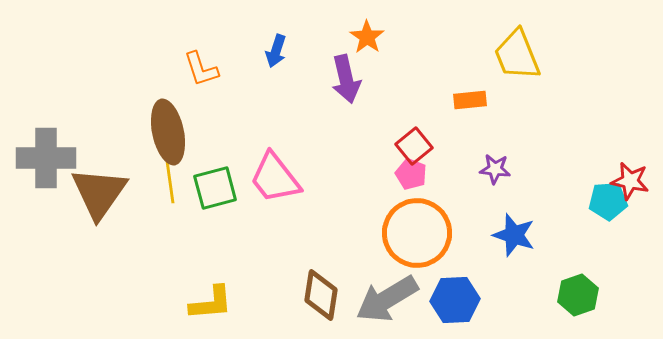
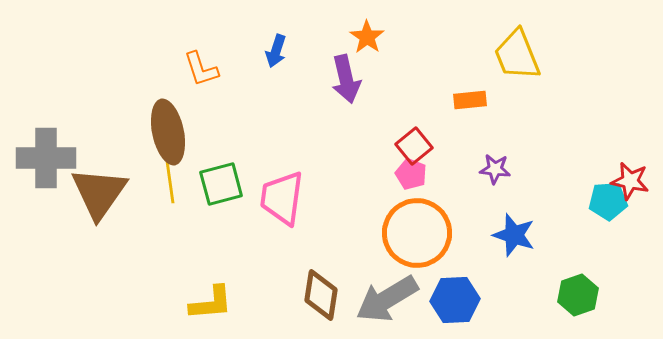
pink trapezoid: moved 7 px right, 20 px down; rotated 46 degrees clockwise
green square: moved 6 px right, 4 px up
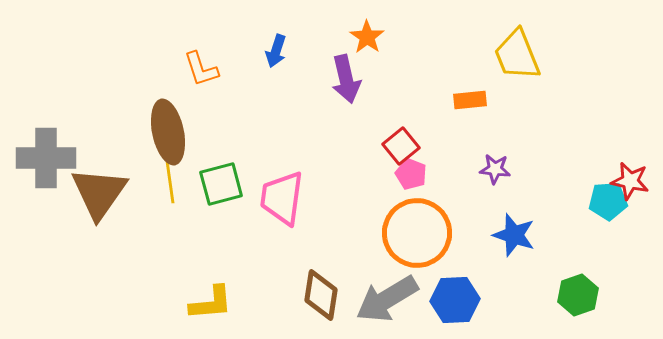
red square: moved 13 px left
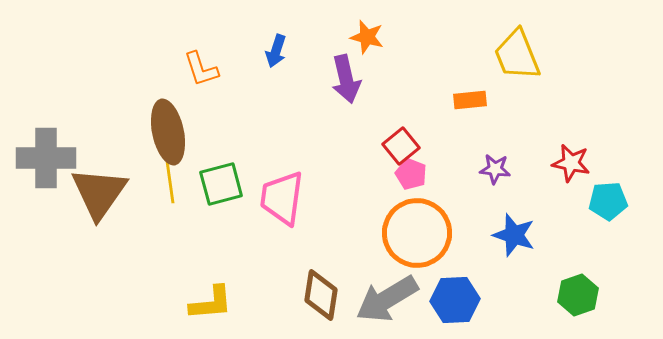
orange star: rotated 20 degrees counterclockwise
red star: moved 59 px left, 18 px up
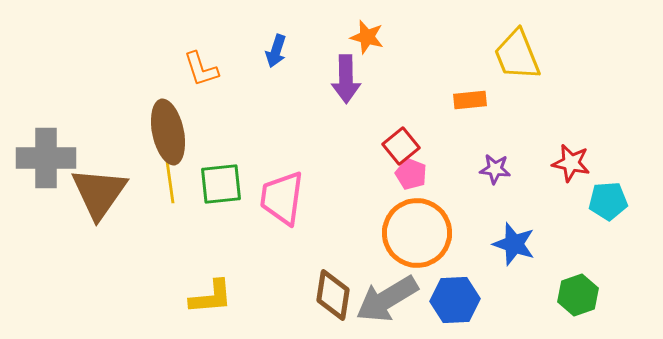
purple arrow: rotated 12 degrees clockwise
green square: rotated 9 degrees clockwise
blue star: moved 9 px down
brown diamond: moved 12 px right
yellow L-shape: moved 6 px up
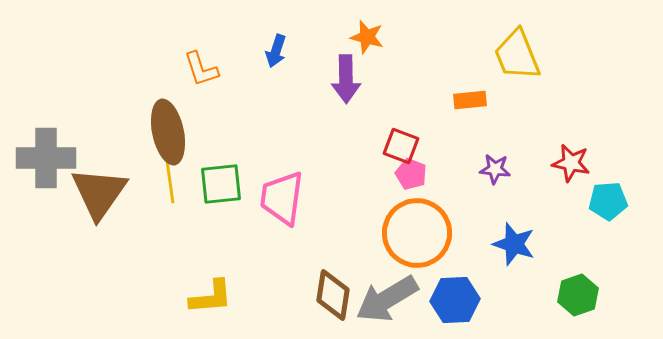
red square: rotated 30 degrees counterclockwise
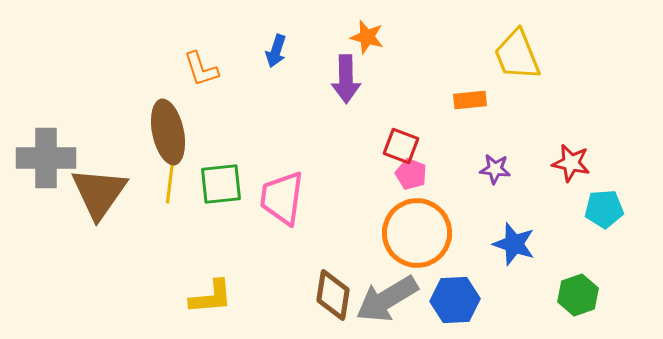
yellow line: rotated 15 degrees clockwise
cyan pentagon: moved 4 px left, 8 px down
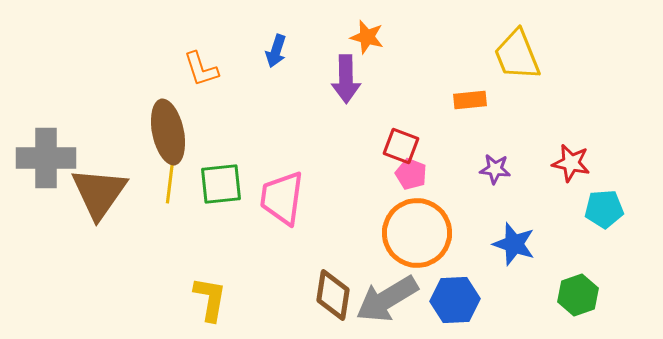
yellow L-shape: moved 1 px left, 2 px down; rotated 75 degrees counterclockwise
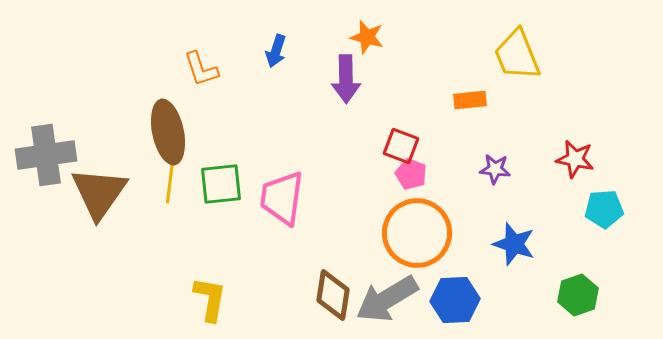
gray cross: moved 3 px up; rotated 8 degrees counterclockwise
red star: moved 4 px right, 4 px up
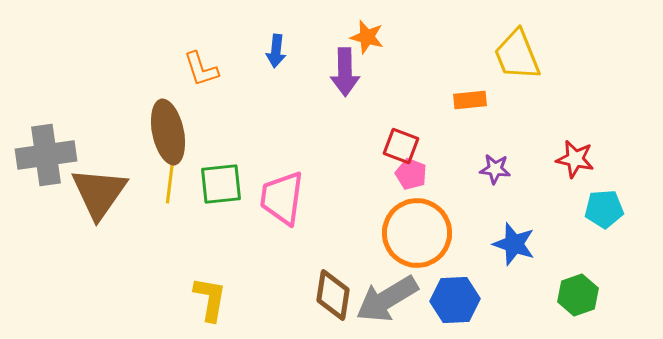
blue arrow: rotated 12 degrees counterclockwise
purple arrow: moved 1 px left, 7 px up
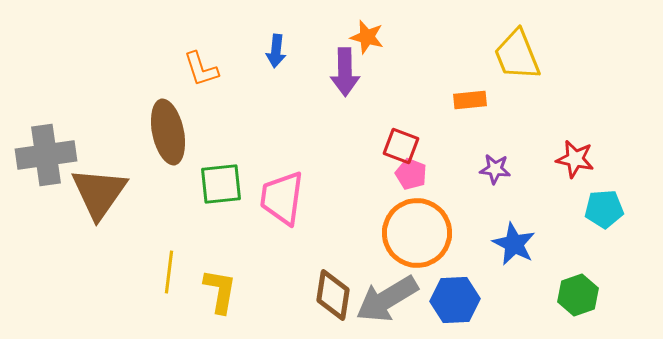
yellow line: moved 1 px left, 90 px down
blue star: rotated 9 degrees clockwise
yellow L-shape: moved 10 px right, 8 px up
